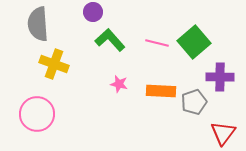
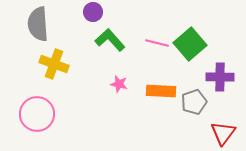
green square: moved 4 px left, 2 px down
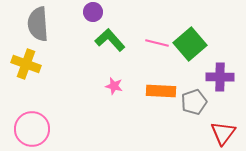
yellow cross: moved 28 px left
pink star: moved 5 px left, 2 px down
pink circle: moved 5 px left, 15 px down
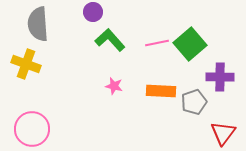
pink line: rotated 25 degrees counterclockwise
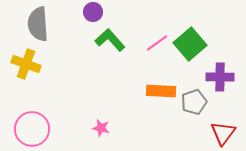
pink line: rotated 25 degrees counterclockwise
pink star: moved 13 px left, 42 px down
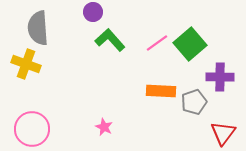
gray semicircle: moved 4 px down
pink star: moved 3 px right, 1 px up; rotated 12 degrees clockwise
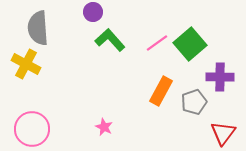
yellow cross: rotated 8 degrees clockwise
orange rectangle: rotated 64 degrees counterclockwise
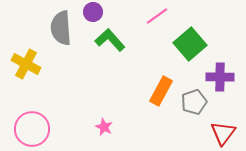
gray semicircle: moved 23 px right
pink line: moved 27 px up
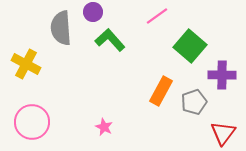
green square: moved 2 px down; rotated 8 degrees counterclockwise
purple cross: moved 2 px right, 2 px up
pink circle: moved 7 px up
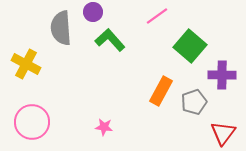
pink star: rotated 18 degrees counterclockwise
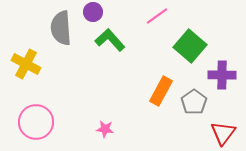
gray pentagon: rotated 15 degrees counterclockwise
pink circle: moved 4 px right
pink star: moved 1 px right, 2 px down
